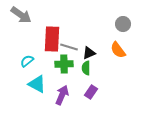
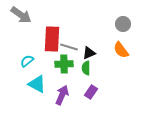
orange semicircle: moved 3 px right
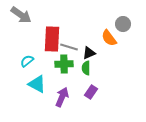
orange semicircle: moved 12 px left, 12 px up
purple arrow: moved 2 px down
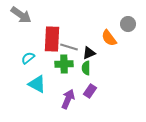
gray circle: moved 5 px right
cyan semicircle: moved 1 px right, 3 px up
purple rectangle: moved 1 px left, 1 px up
purple arrow: moved 6 px right, 2 px down
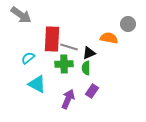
orange semicircle: rotated 138 degrees clockwise
purple rectangle: moved 2 px right
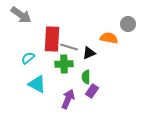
green semicircle: moved 9 px down
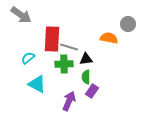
black triangle: moved 3 px left, 6 px down; rotated 16 degrees clockwise
purple arrow: moved 1 px right, 2 px down
